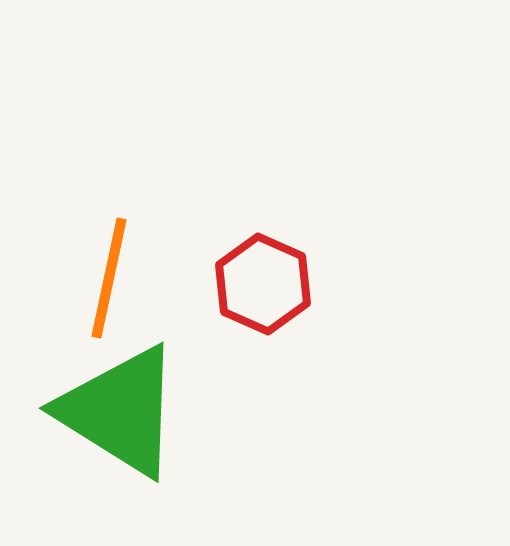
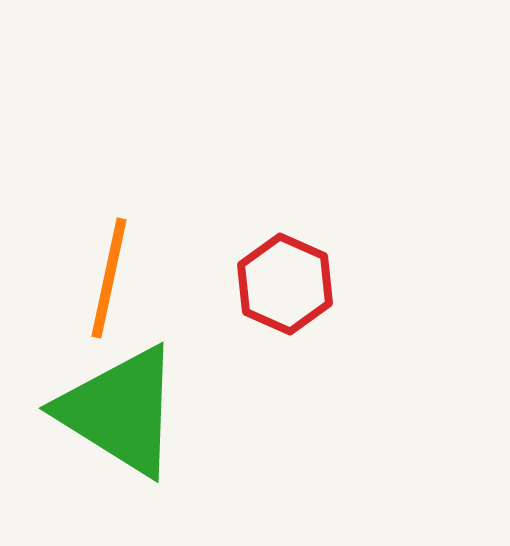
red hexagon: moved 22 px right
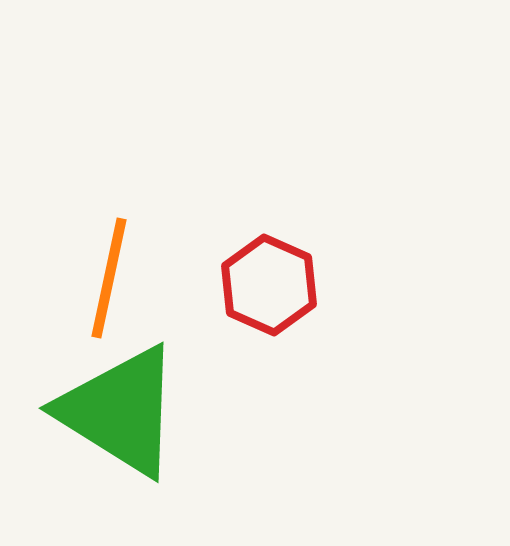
red hexagon: moved 16 px left, 1 px down
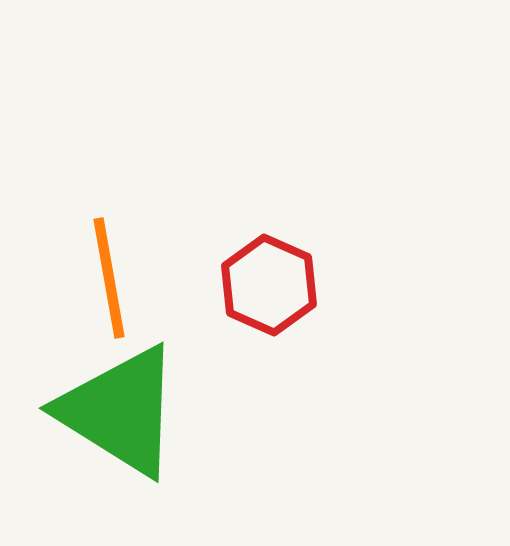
orange line: rotated 22 degrees counterclockwise
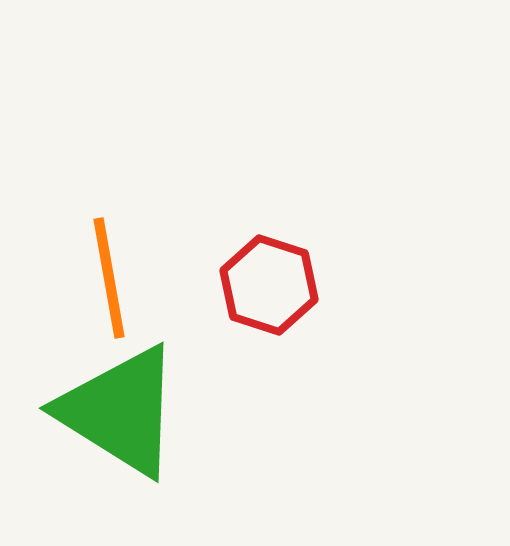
red hexagon: rotated 6 degrees counterclockwise
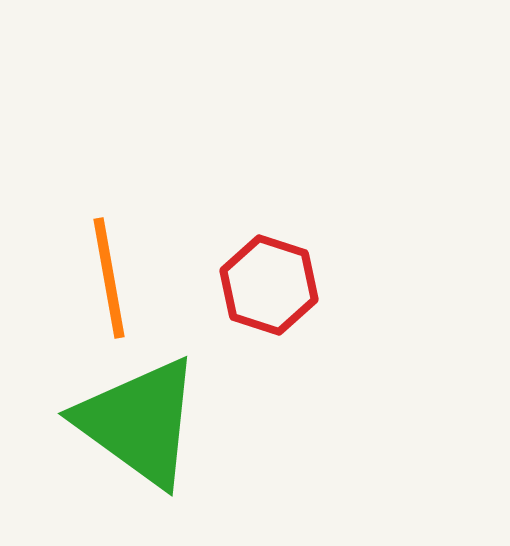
green triangle: moved 19 px right, 11 px down; rotated 4 degrees clockwise
